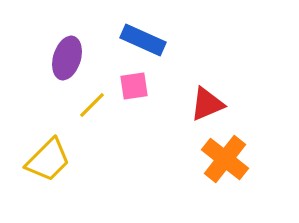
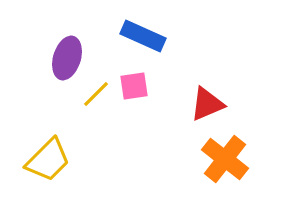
blue rectangle: moved 4 px up
yellow line: moved 4 px right, 11 px up
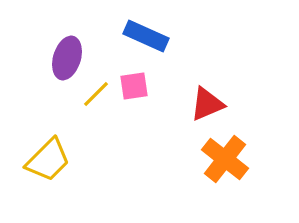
blue rectangle: moved 3 px right
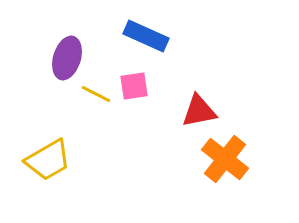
yellow line: rotated 72 degrees clockwise
red triangle: moved 8 px left, 7 px down; rotated 12 degrees clockwise
yellow trapezoid: rotated 15 degrees clockwise
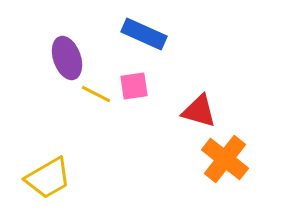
blue rectangle: moved 2 px left, 2 px up
purple ellipse: rotated 36 degrees counterclockwise
red triangle: rotated 27 degrees clockwise
yellow trapezoid: moved 18 px down
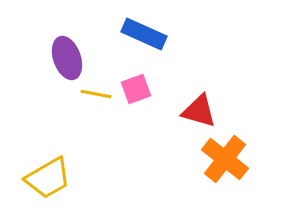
pink square: moved 2 px right, 3 px down; rotated 12 degrees counterclockwise
yellow line: rotated 16 degrees counterclockwise
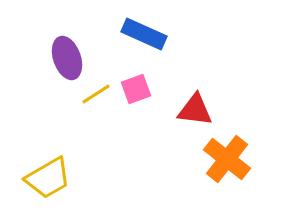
yellow line: rotated 44 degrees counterclockwise
red triangle: moved 4 px left, 1 px up; rotated 9 degrees counterclockwise
orange cross: moved 2 px right
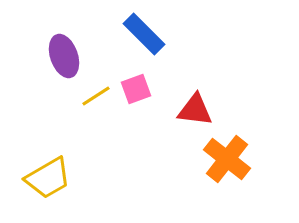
blue rectangle: rotated 21 degrees clockwise
purple ellipse: moved 3 px left, 2 px up
yellow line: moved 2 px down
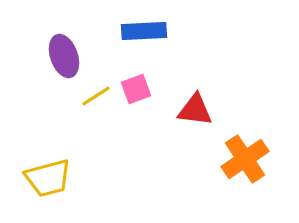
blue rectangle: moved 3 px up; rotated 48 degrees counterclockwise
orange cross: moved 18 px right; rotated 18 degrees clockwise
yellow trapezoid: rotated 15 degrees clockwise
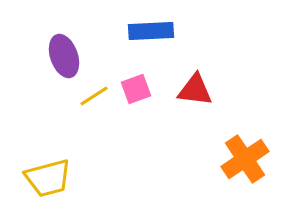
blue rectangle: moved 7 px right
yellow line: moved 2 px left
red triangle: moved 20 px up
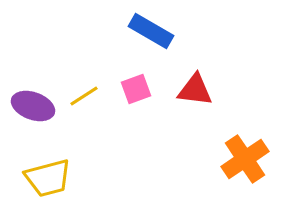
blue rectangle: rotated 33 degrees clockwise
purple ellipse: moved 31 px left, 50 px down; rotated 51 degrees counterclockwise
yellow line: moved 10 px left
